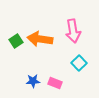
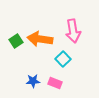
cyan square: moved 16 px left, 4 px up
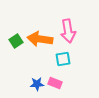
pink arrow: moved 5 px left
cyan square: rotated 35 degrees clockwise
blue star: moved 4 px right, 3 px down
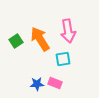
orange arrow: rotated 50 degrees clockwise
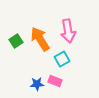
cyan square: moved 1 px left; rotated 21 degrees counterclockwise
pink rectangle: moved 2 px up
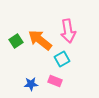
orange arrow: moved 1 px down; rotated 20 degrees counterclockwise
blue star: moved 6 px left
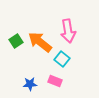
orange arrow: moved 2 px down
cyan square: rotated 21 degrees counterclockwise
blue star: moved 1 px left
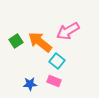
pink arrow: rotated 70 degrees clockwise
cyan square: moved 5 px left, 2 px down
pink rectangle: moved 1 px left
